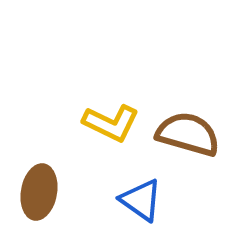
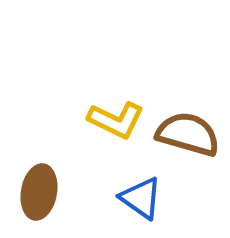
yellow L-shape: moved 5 px right, 3 px up
blue triangle: moved 2 px up
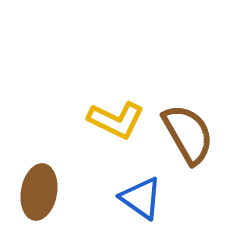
brown semicircle: rotated 44 degrees clockwise
